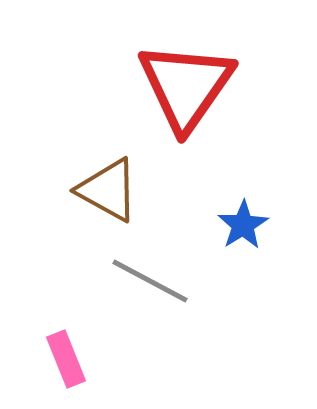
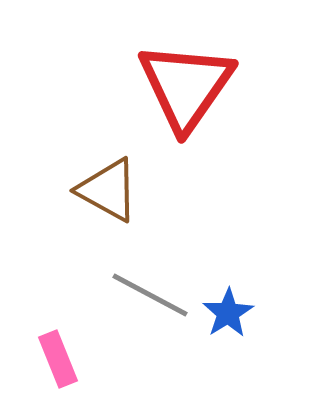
blue star: moved 15 px left, 88 px down
gray line: moved 14 px down
pink rectangle: moved 8 px left
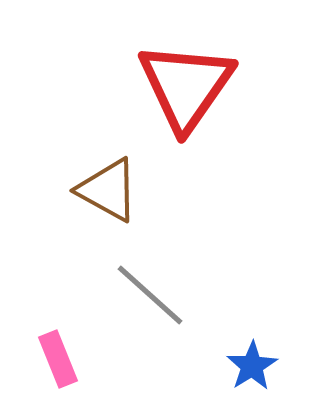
gray line: rotated 14 degrees clockwise
blue star: moved 24 px right, 53 px down
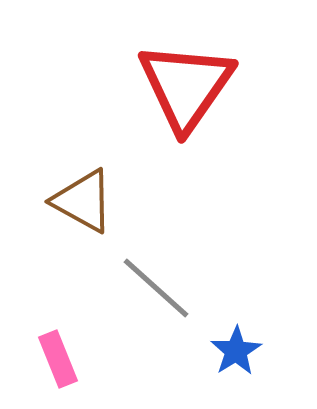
brown triangle: moved 25 px left, 11 px down
gray line: moved 6 px right, 7 px up
blue star: moved 16 px left, 15 px up
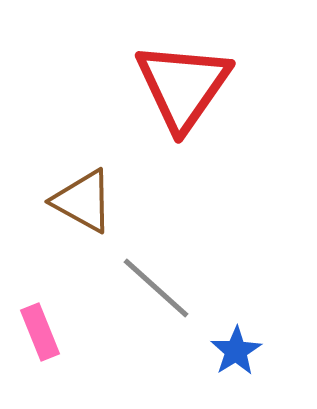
red triangle: moved 3 px left
pink rectangle: moved 18 px left, 27 px up
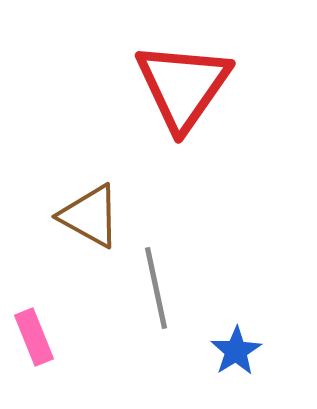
brown triangle: moved 7 px right, 15 px down
gray line: rotated 36 degrees clockwise
pink rectangle: moved 6 px left, 5 px down
